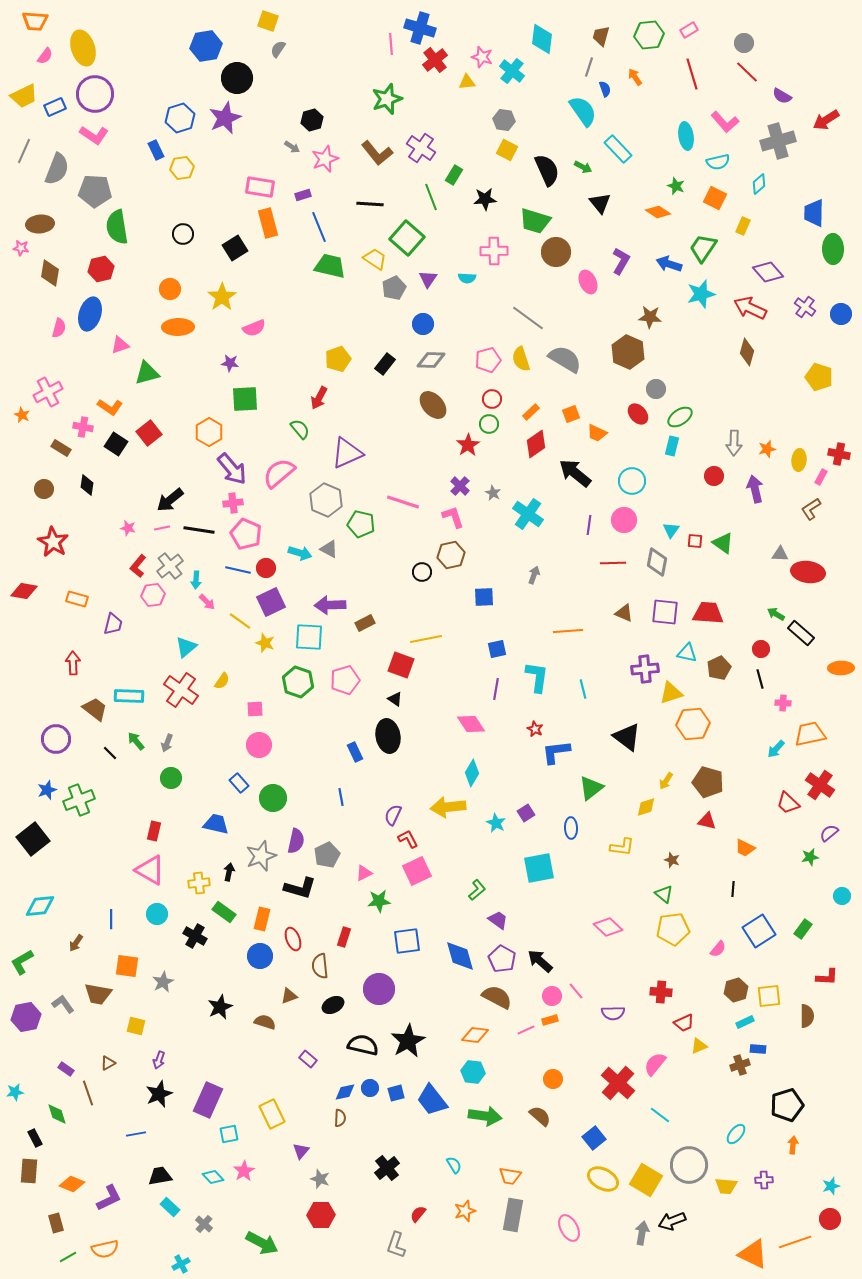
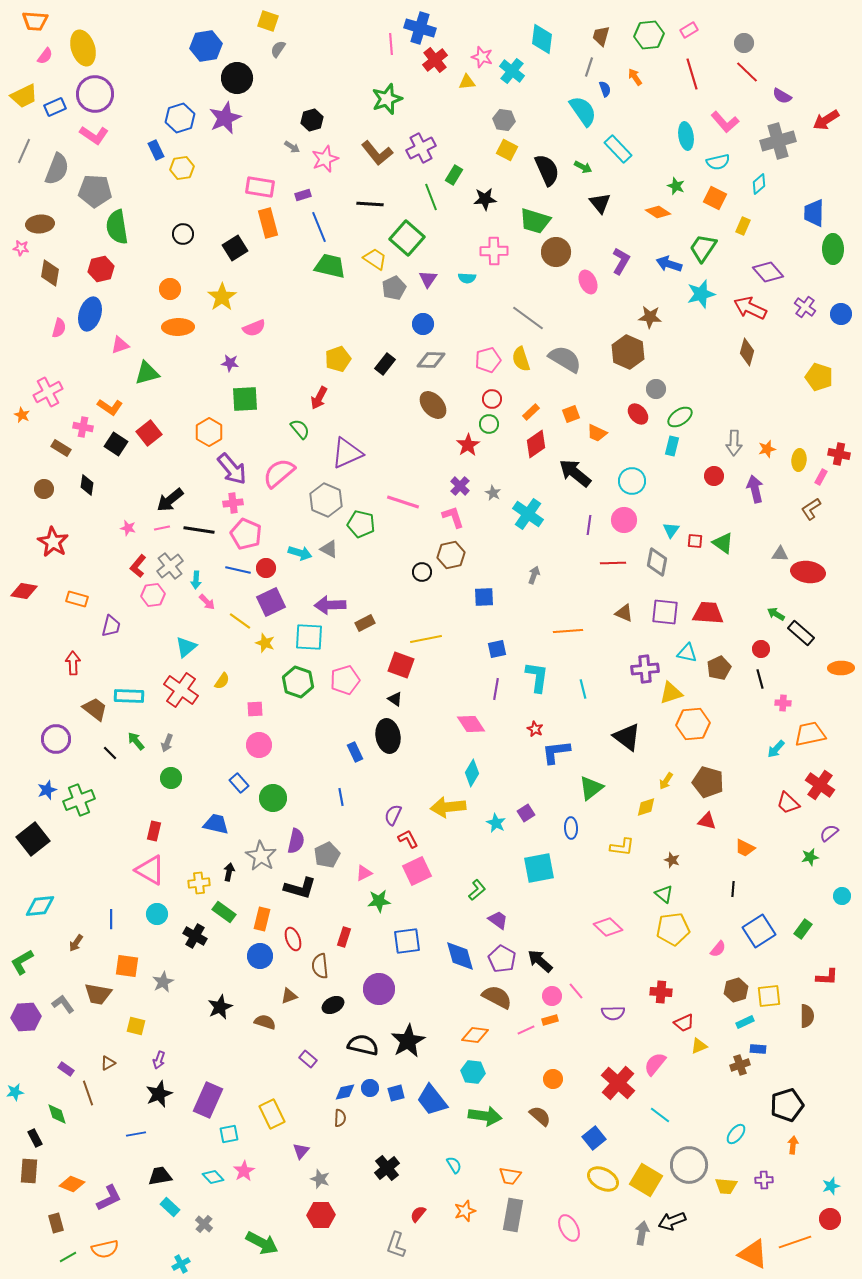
purple cross at (421, 148): rotated 28 degrees clockwise
purple trapezoid at (113, 624): moved 2 px left, 2 px down
gray star at (261, 856): rotated 20 degrees counterclockwise
purple hexagon at (26, 1017): rotated 8 degrees clockwise
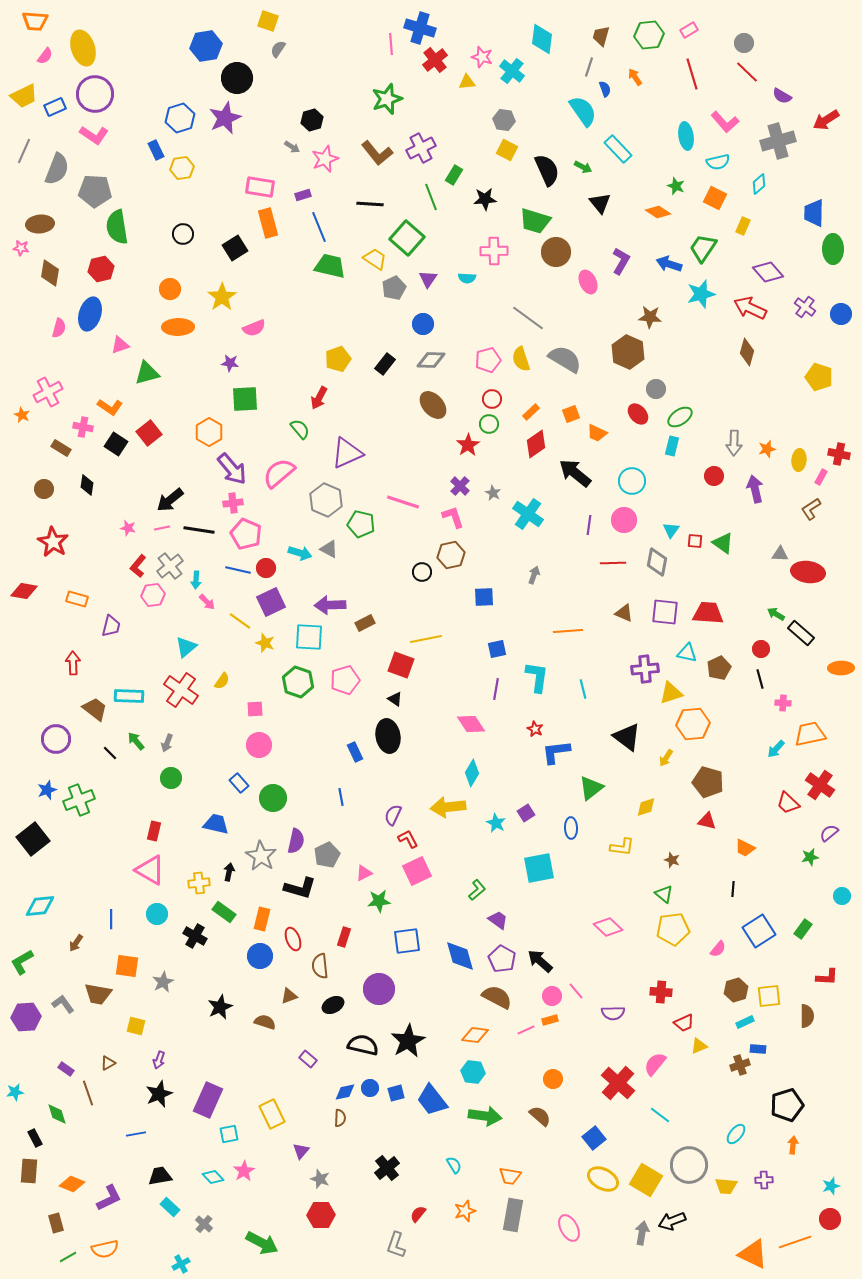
yellow arrow at (666, 781): moved 23 px up
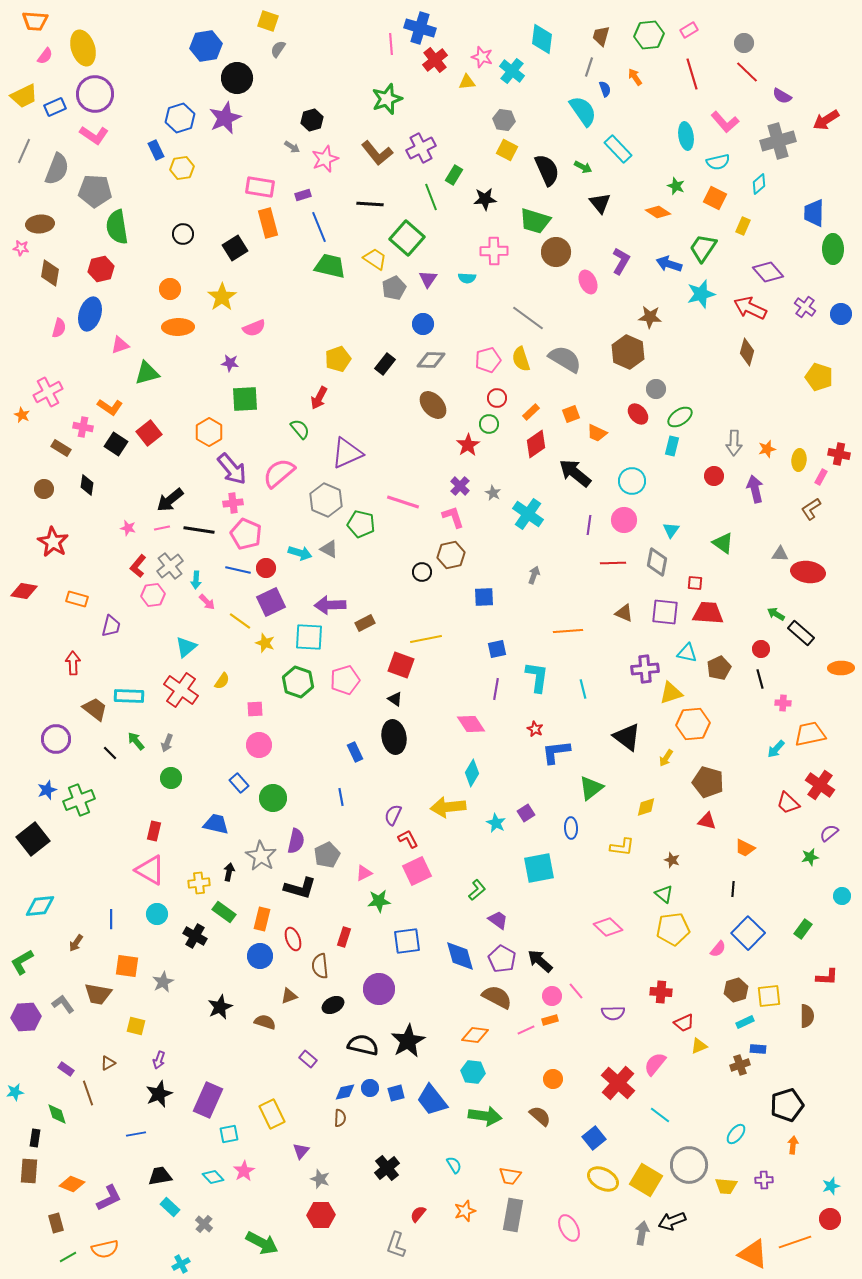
red circle at (492, 399): moved 5 px right, 1 px up
red square at (695, 541): moved 42 px down
black ellipse at (388, 736): moved 6 px right, 1 px down
blue square at (759, 931): moved 11 px left, 2 px down; rotated 12 degrees counterclockwise
black rectangle at (35, 1138): rotated 36 degrees clockwise
